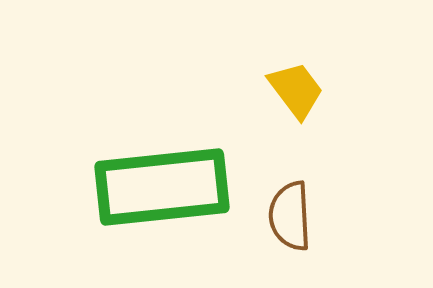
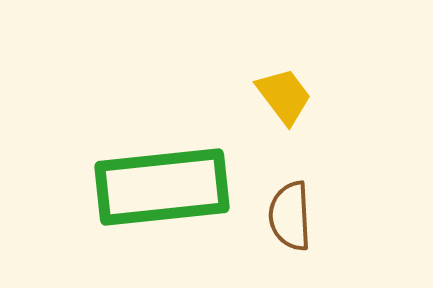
yellow trapezoid: moved 12 px left, 6 px down
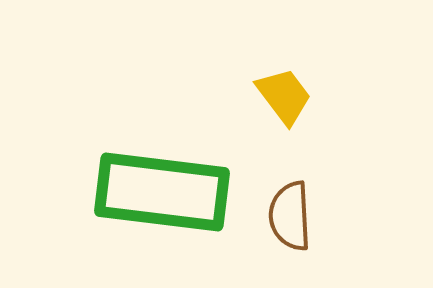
green rectangle: moved 5 px down; rotated 13 degrees clockwise
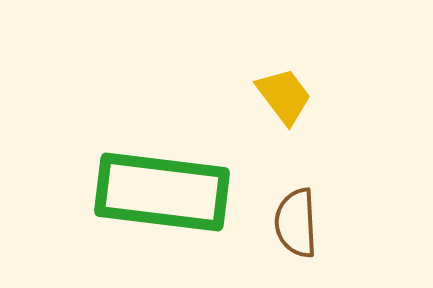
brown semicircle: moved 6 px right, 7 px down
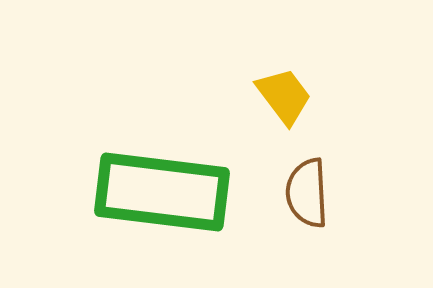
brown semicircle: moved 11 px right, 30 px up
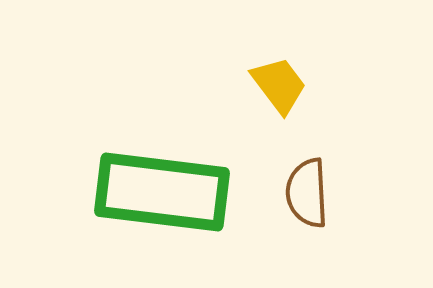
yellow trapezoid: moved 5 px left, 11 px up
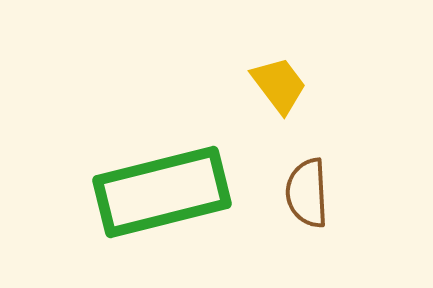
green rectangle: rotated 21 degrees counterclockwise
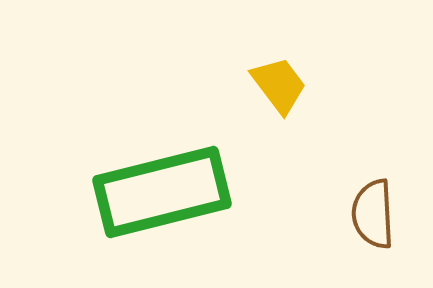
brown semicircle: moved 66 px right, 21 px down
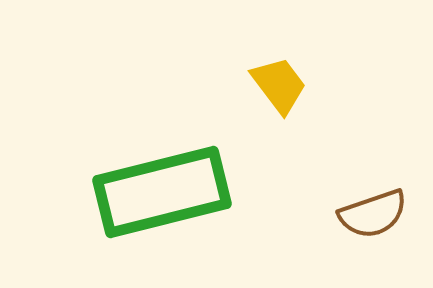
brown semicircle: rotated 106 degrees counterclockwise
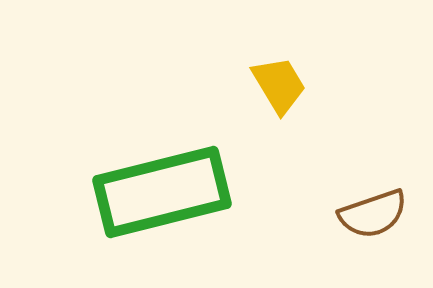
yellow trapezoid: rotated 6 degrees clockwise
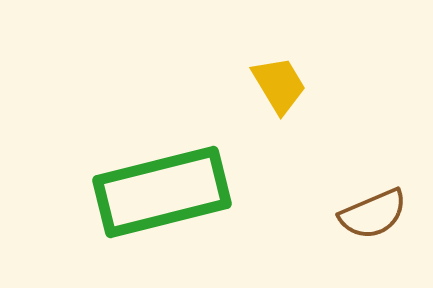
brown semicircle: rotated 4 degrees counterclockwise
